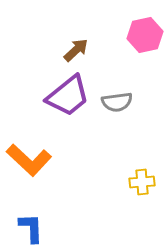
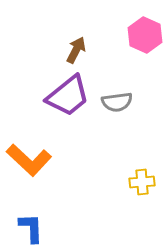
pink hexagon: rotated 24 degrees counterclockwise
brown arrow: rotated 20 degrees counterclockwise
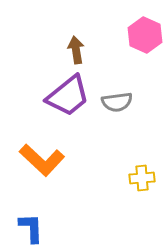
brown arrow: rotated 36 degrees counterclockwise
orange L-shape: moved 13 px right
yellow cross: moved 4 px up
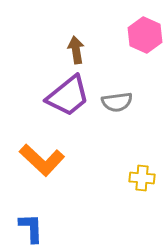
yellow cross: rotated 10 degrees clockwise
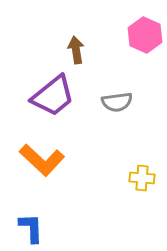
purple trapezoid: moved 15 px left
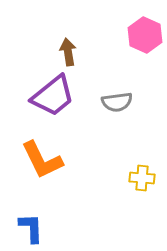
brown arrow: moved 8 px left, 2 px down
orange L-shape: rotated 21 degrees clockwise
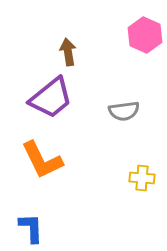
purple trapezoid: moved 2 px left, 2 px down
gray semicircle: moved 7 px right, 9 px down
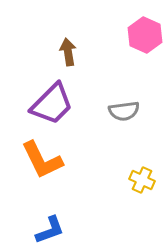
purple trapezoid: moved 1 px right, 6 px down; rotated 6 degrees counterclockwise
yellow cross: moved 2 px down; rotated 20 degrees clockwise
blue L-shape: moved 19 px right, 2 px down; rotated 72 degrees clockwise
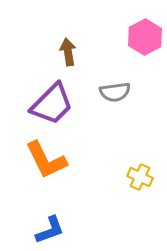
pink hexagon: moved 2 px down; rotated 8 degrees clockwise
gray semicircle: moved 9 px left, 19 px up
orange L-shape: moved 4 px right
yellow cross: moved 2 px left, 3 px up
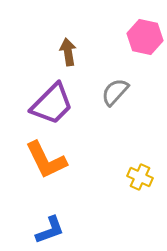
pink hexagon: rotated 20 degrees counterclockwise
gray semicircle: rotated 140 degrees clockwise
